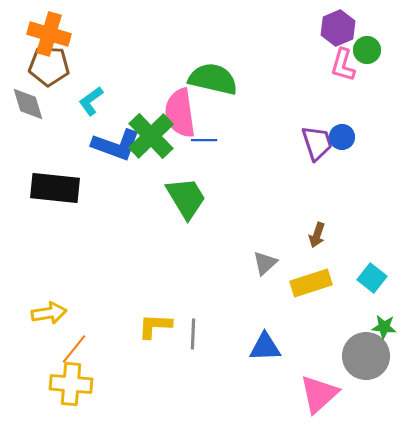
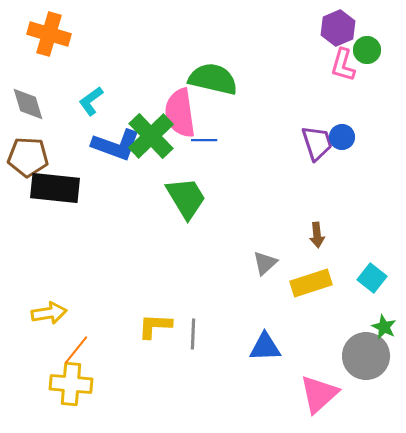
brown pentagon: moved 21 px left, 91 px down
brown arrow: rotated 25 degrees counterclockwise
green star: rotated 20 degrees clockwise
orange line: moved 2 px right, 1 px down
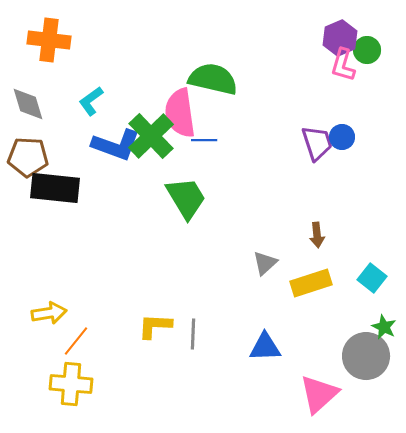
purple hexagon: moved 2 px right, 10 px down
orange cross: moved 6 px down; rotated 9 degrees counterclockwise
orange line: moved 9 px up
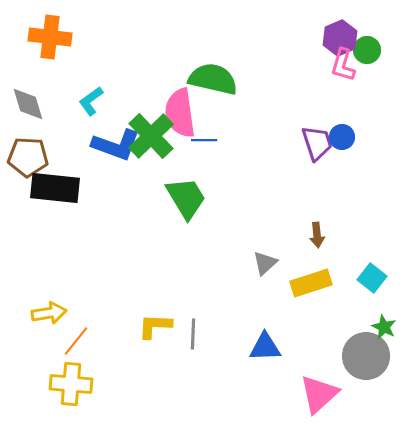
orange cross: moved 1 px right, 3 px up
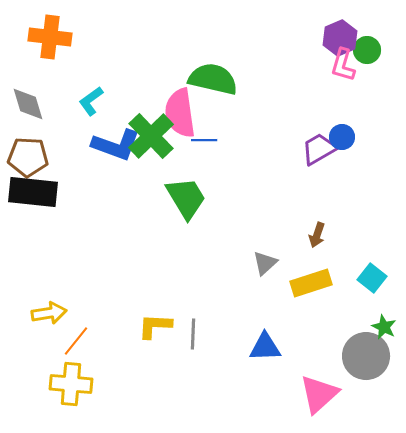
purple trapezoid: moved 2 px right, 6 px down; rotated 102 degrees counterclockwise
black rectangle: moved 22 px left, 4 px down
brown arrow: rotated 25 degrees clockwise
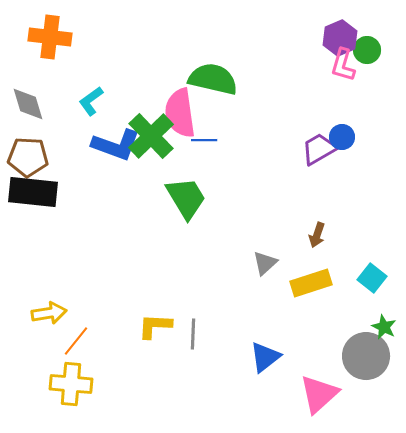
blue triangle: moved 10 px down; rotated 36 degrees counterclockwise
